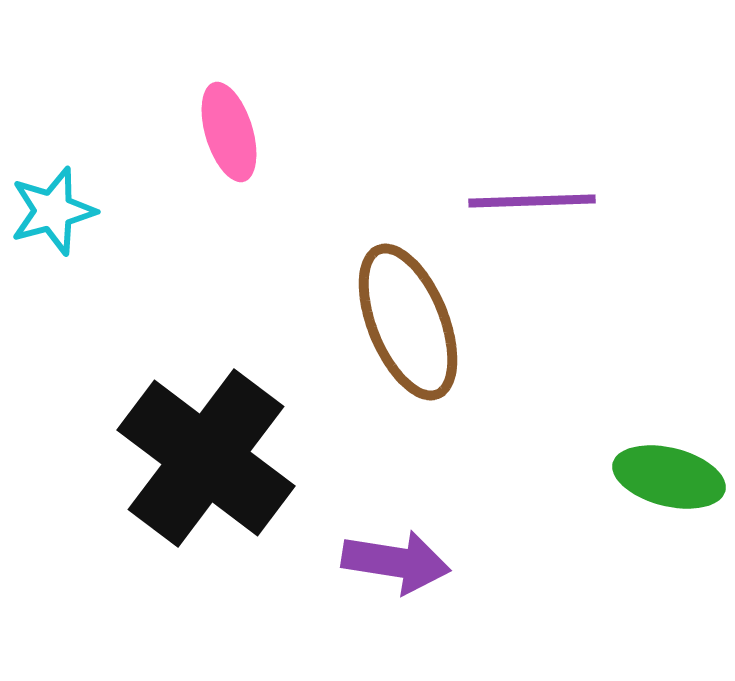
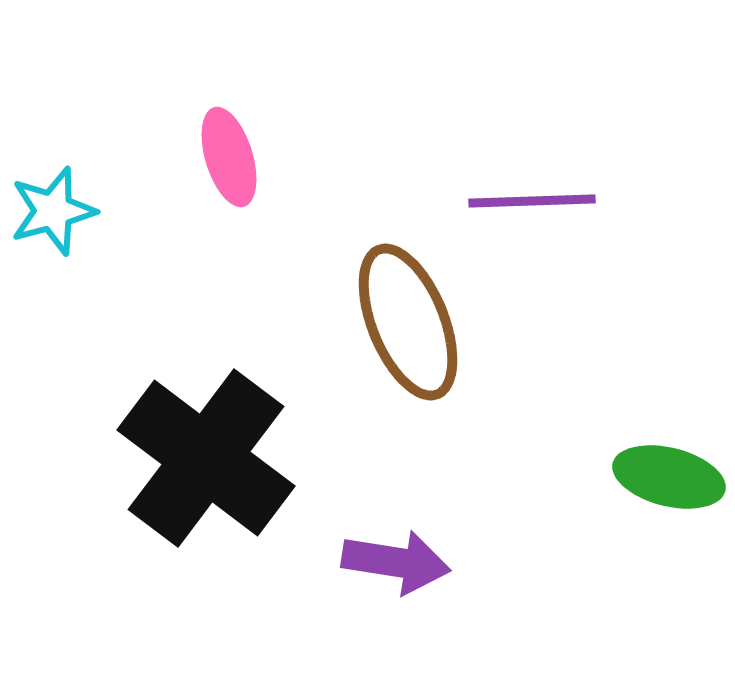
pink ellipse: moved 25 px down
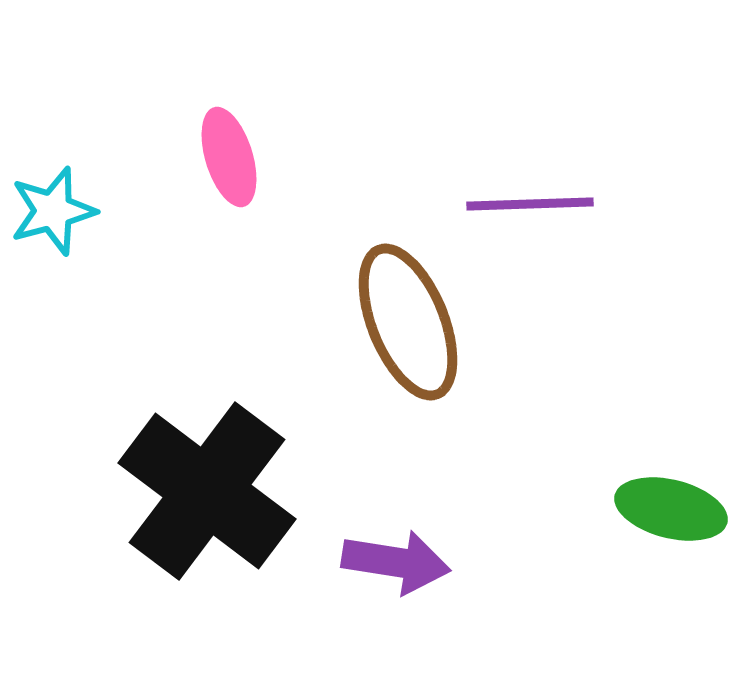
purple line: moved 2 px left, 3 px down
black cross: moved 1 px right, 33 px down
green ellipse: moved 2 px right, 32 px down
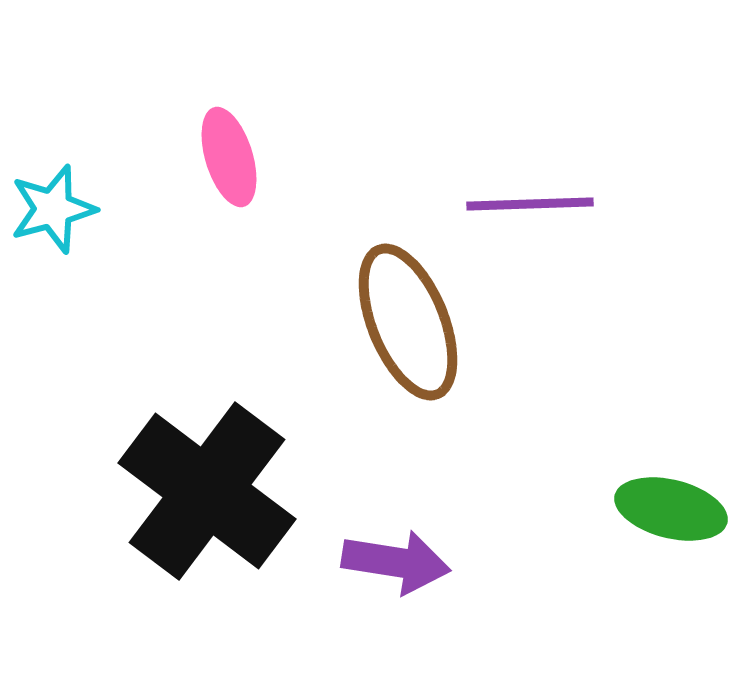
cyan star: moved 2 px up
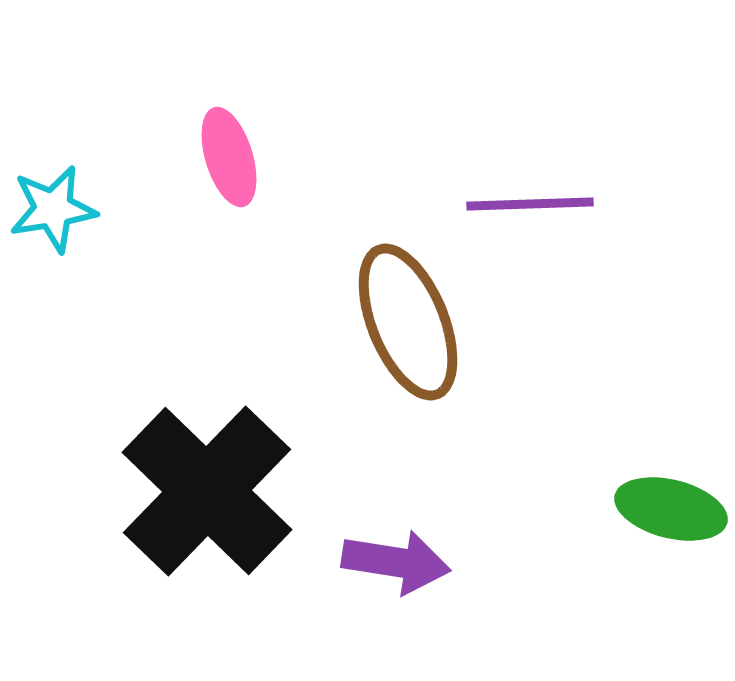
cyan star: rotated 6 degrees clockwise
black cross: rotated 7 degrees clockwise
